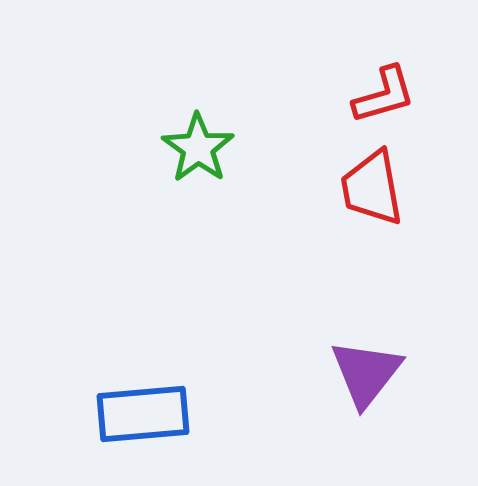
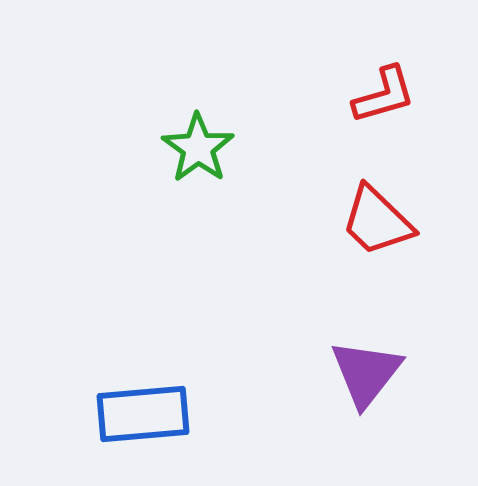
red trapezoid: moved 5 px right, 33 px down; rotated 36 degrees counterclockwise
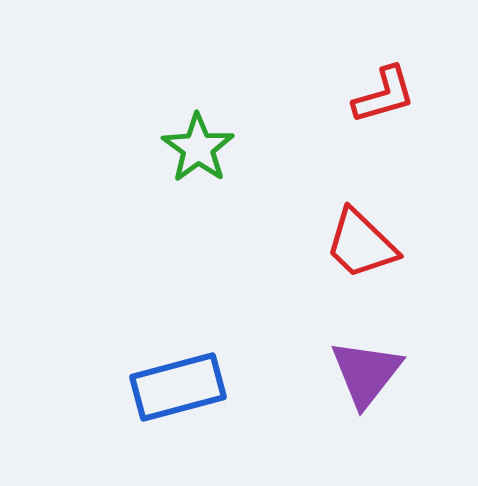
red trapezoid: moved 16 px left, 23 px down
blue rectangle: moved 35 px right, 27 px up; rotated 10 degrees counterclockwise
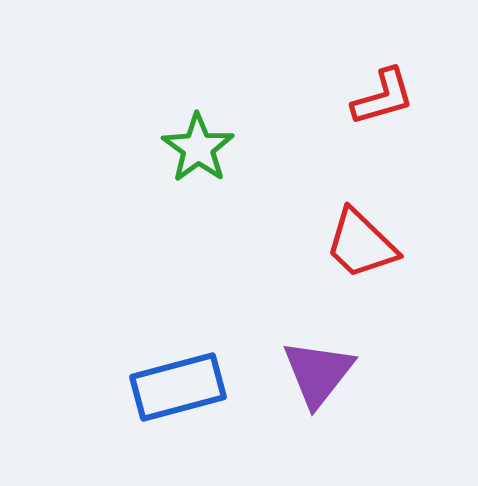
red L-shape: moved 1 px left, 2 px down
purple triangle: moved 48 px left
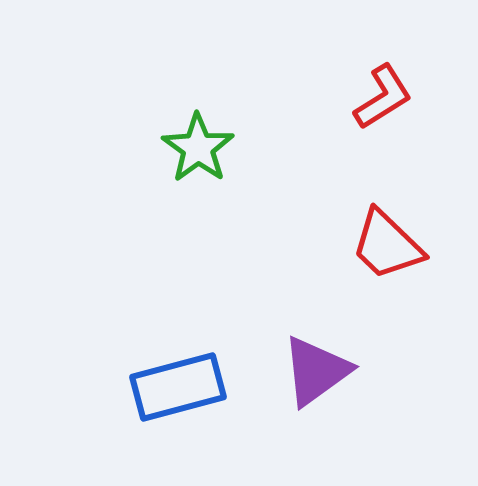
red L-shape: rotated 16 degrees counterclockwise
red trapezoid: moved 26 px right, 1 px down
purple triangle: moved 2 px left, 2 px up; rotated 16 degrees clockwise
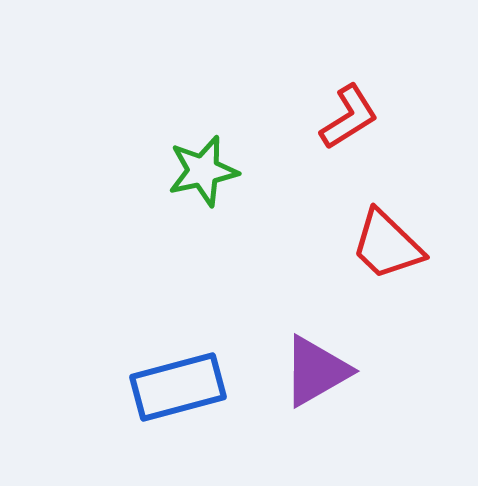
red L-shape: moved 34 px left, 20 px down
green star: moved 5 px right, 23 px down; rotated 24 degrees clockwise
purple triangle: rotated 6 degrees clockwise
